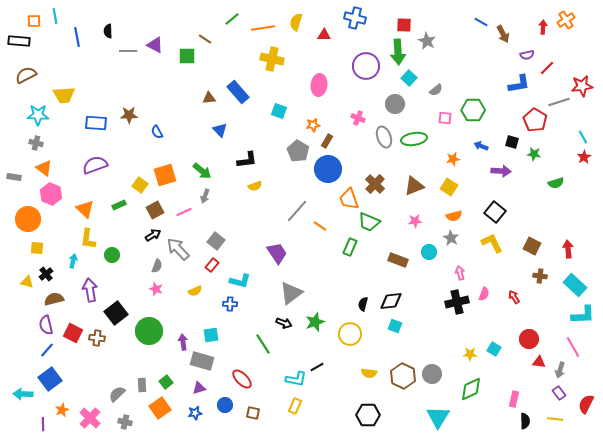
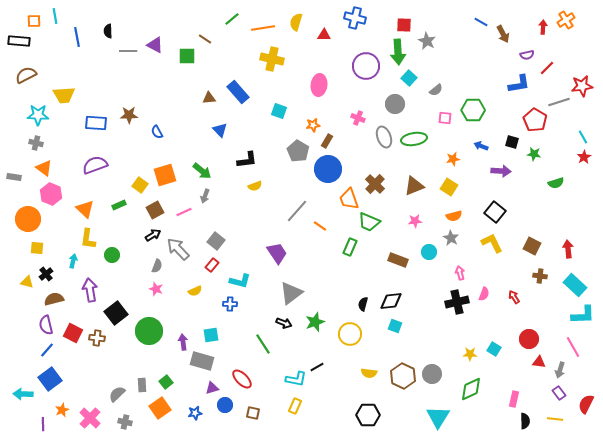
purple triangle at (199, 388): moved 13 px right
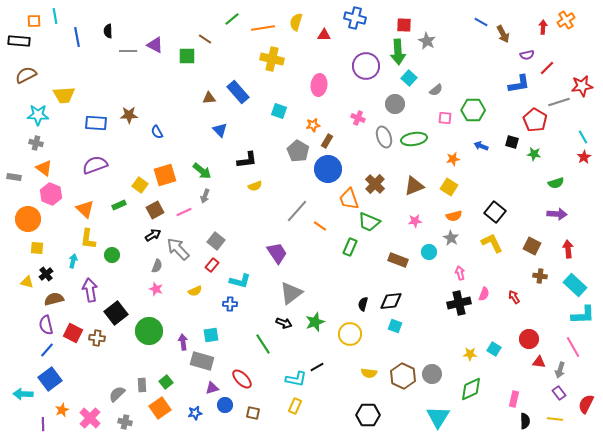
purple arrow at (501, 171): moved 56 px right, 43 px down
black cross at (457, 302): moved 2 px right, 1 px down
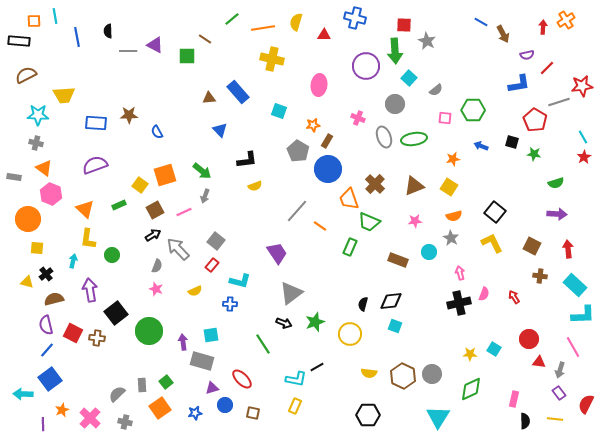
green arrow at (398, 52): moved 3 px left, 1 px up
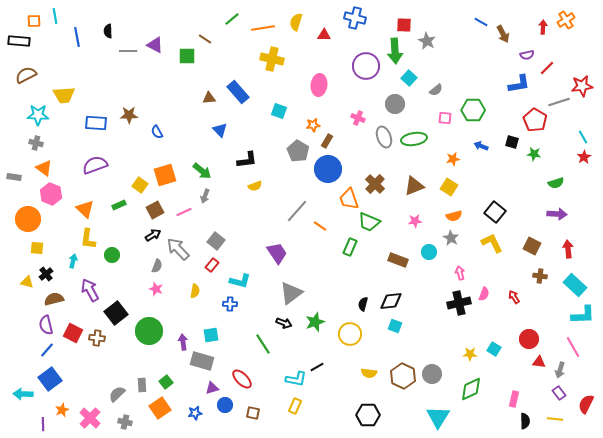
purple arrow at (90, 290): rotated 20 degrees counterclockwise
yellow semicircle at (195, 291): rotated 56 degrees counterclockwise
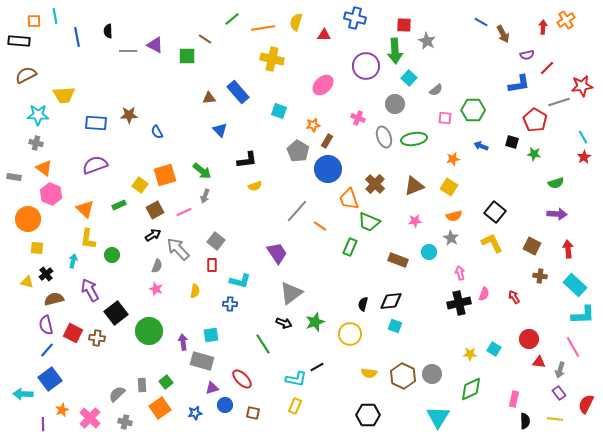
pink ellipse at (319, 85): moved 4 px right; rotated 40 degrees clockwise
red rectangle at (212, 265): rotated 40 degrees counterclockwise
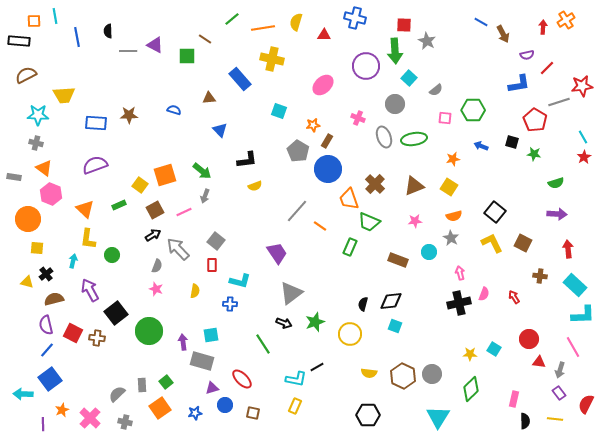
blue rectangle at (238, 92): moved 2 px right, 13 px up
blue semicircle at (157, 132): moved 17 px right, 22 px up; rotated 136 degrees clockwise
brown square at (532, 246): moved 9 px left, 3 px up
green diamond at (471, 389): rotated 20 degrees counterclockwise
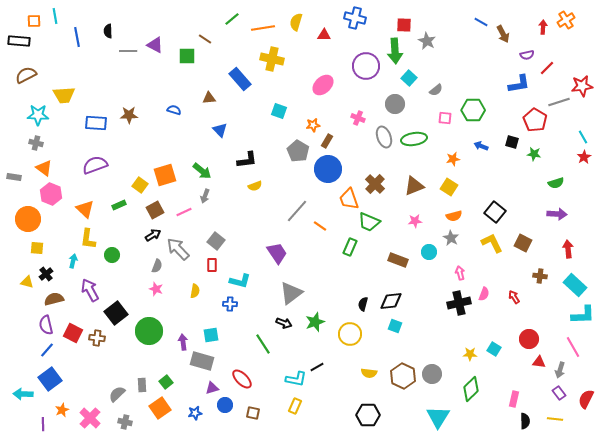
red semicircle at (586, 404): moved 5 px up
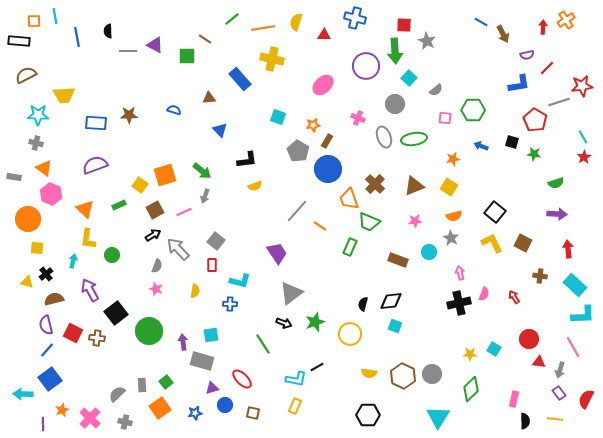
cyan square at (279, 111): moved 1 px left, 6 px down
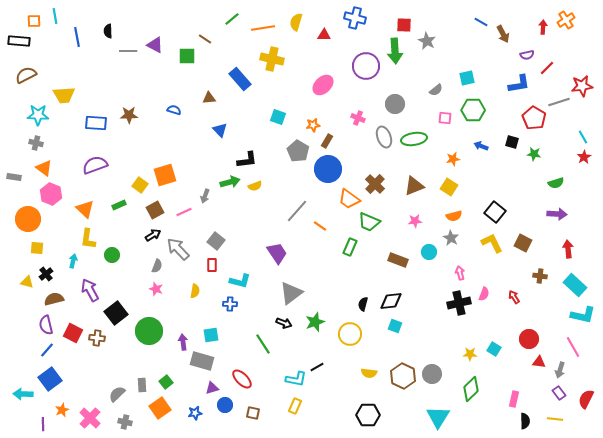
cyan square at (409, 78): moved 58 px right; rotated 35 degrees clockwise
red pentagon at (535, 120): moved 1 px left, 2 px up
green arrow at (202, 171): moved 28 px right, 11 px down; rotated 54 degrees counterclockwise
orange trapezoid at (349, 199): rotated 35 degrees counterclockwise
cyan L-shape at (583, 315): rotated 15 degrees clockwise
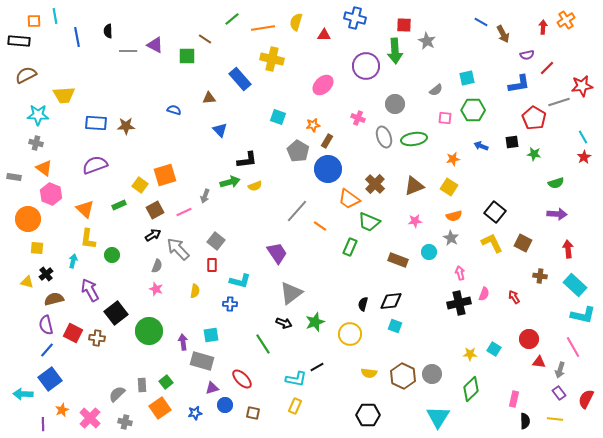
brown star at (129, 115): moved 3 px left, 11 px down
black square at (512, 142): rotated 24 degrees counterclockwise
